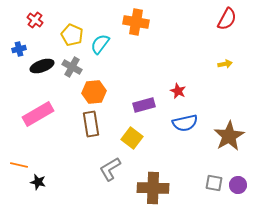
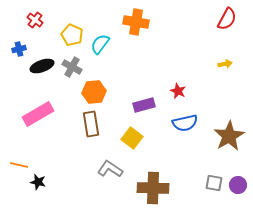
gray L-shape: rotated 65 degrees clockwise
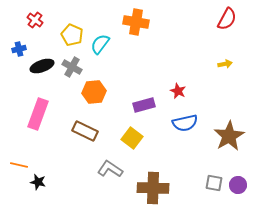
pink rectangle: rotated 40 degrees counterclockwise
brown rectangle: moved 6 px left, 7 px down; rotated 55 degrees counterclockwise
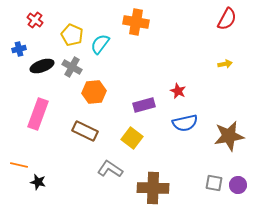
brown star: rotated 20 degrees clockwise
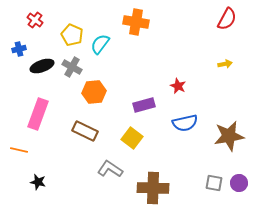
red star: moved 5 px up
orange line: moved 15 px up
purple circle: moved 1 px right, 2 px up
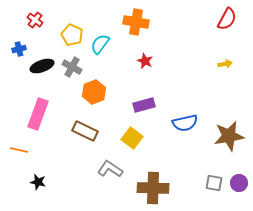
red star: moved 33 px left, 25 px up
orange hexagon: rotated 15 degrees counterclockwise
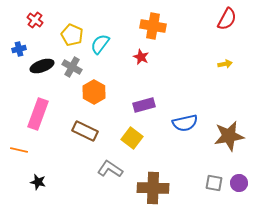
orange cross: moved 17 px right, 4 px down
red star: moved 4 px left, 4 px up
orange hexagon: rotated 10 degrees counterclockwise
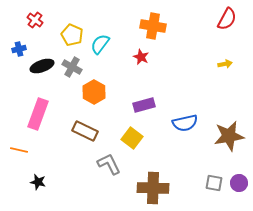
gray L-shape: moved 1 px left, 5 px up; rotated 30 degrees clockwise
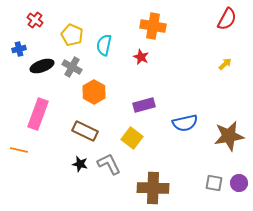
cyan semicircle: moved 4 px right, 1 px down; rotated 25 degrees counterclockwise
yellow arrow: rotated 32 degrees counterclockwise
black star: moved 42 px right, 18 px up
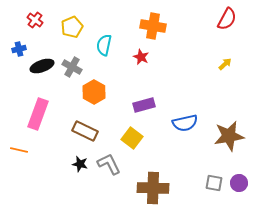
yellow pentagon: moved 8 px up; rotated 25 degrees clockwise
